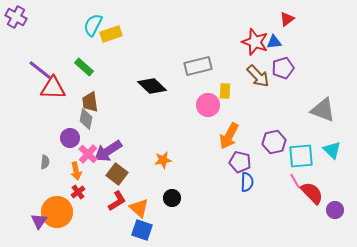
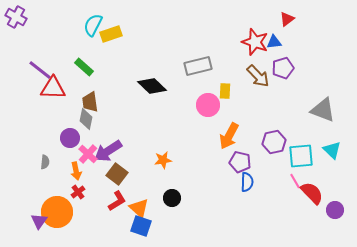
blue square at (142, 230): moved 1 px left, 4 px up
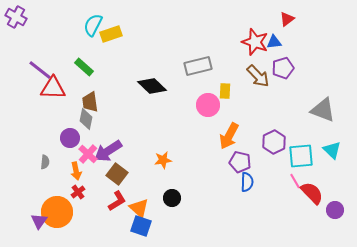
purple hexagon at (274, 142): rotated 15 degrees counterclockwise
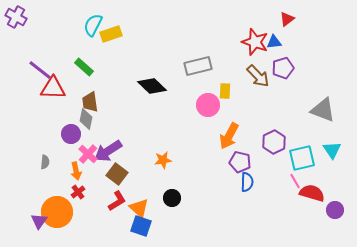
purple circle at (70, 138): moved 1 px right, 4 px up
cyan triangle at (332, 150): rotated 12 degrees clockwise
cyan square at (301, 156): moved 1 px right, 2 px down; rotated 8 degrees counterclockwise
red semicircle at (312, 193): rotated 30 degrees counterclockwise
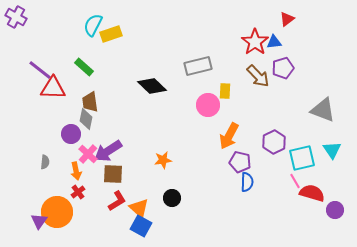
red star at (255, 42): rotated 16 degrees clockwise
brown square at (117, 174): moved 4 px left; rotated 35 degrees counterclockwise
blue square at (141, 226): rotated 10 degrees clockwise
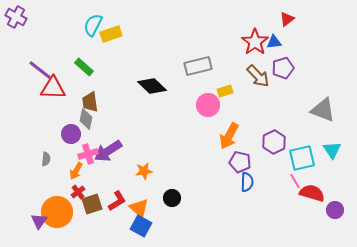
yellow rectangle at (225, 91): rotated 70 degrees clockwise
pink cross at (88, 154): rotated 30 degrees clockwise
orange star at (163, 160): moved 19 px left, 11 px down
gray semicircle at (45, 162): moved 1 px right, 3 px up
orange arrow at (76, 171): rotated 42 degrees clockwise
brown square at (113, 174): moved 21 px left, 30 px down; rotated 20 degrees counterclockwise
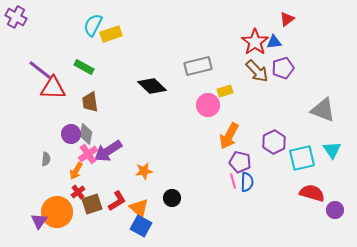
green rectangle at (84, 67): rotated 12 degrees counterclockwise
brown arrow at (258, 76): moved 1 px left, 5 px up
gray diamond at (86, 119): moved 15 px down
pink cross at (88, 154): rotated 18 degrees counterclockwise
pink line at (295, 181): moved 62 px left; rotated 14 degrees clockwise
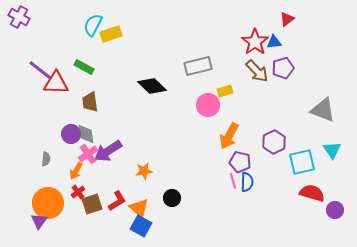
purple cross at (16, 17): moved 3 px right
red triangle at (53, 88): moved 3 px right, 5 px up
gray diamond at (86, 134): rotated 20 degrees counterclockwise
cyan square at (302, 158): moved 4 px down
orange circle at (57, 212): moved 9 px left, 9 px up
